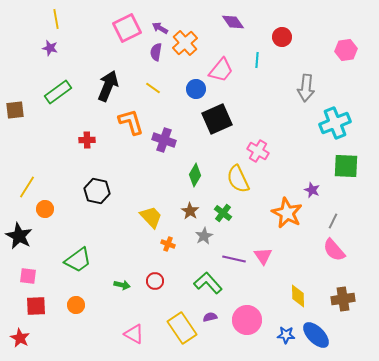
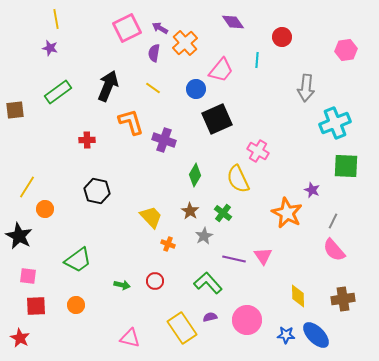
purple semicircle at (156, 52): moved 2 px left, 1 px down
pink triangle at (134, 334): moved 4 px left, 4 px down; rotated 15 degrees counterclockwise
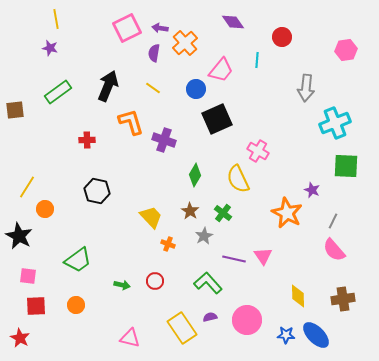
purple arrow at (160, 28): rotated 21 degrees counterclockwise
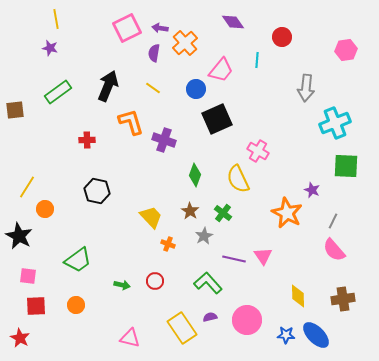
green diamond at (195, 175): rotated 10 degrees counterclockwise
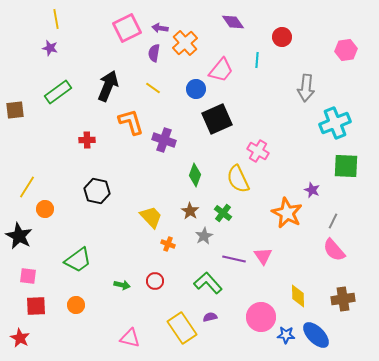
pink circle at (247, 320): moved 14 px right, 3 px up
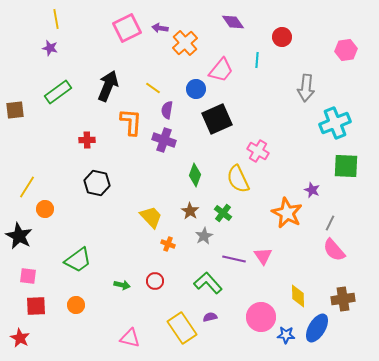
purple semicircle at (154, 53): moved 13 px right, 57 px down
orange L-shape at (131, 122): rotated 20 degrees clockwise
black hexagon at (97, 191): moved 8 px up
gray line at (333, 221): moved 3 px left, 2 px down
blue ellipse at (316, 335): moved 1 px right, 7 px up; rotated 76 degrees clockwise
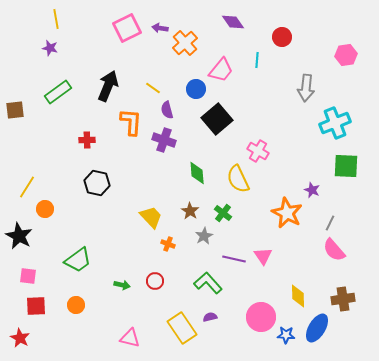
pink hexagon at (346, 50): moved 5 px down
purple semicircle at (167, 110): rotated 24 degrees counterclockwise
black square at (217, 119): rotated 16 degrees counterclockwise
green diamond at (195, 175): moved 2 px right, 2 px up; rotated 25 degrees counterclockwise
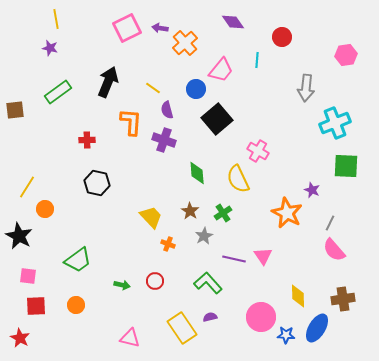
black arrow at (108, 86): moved 4 px up
green cross at (223, 213): rotated 18 degrees clockwise
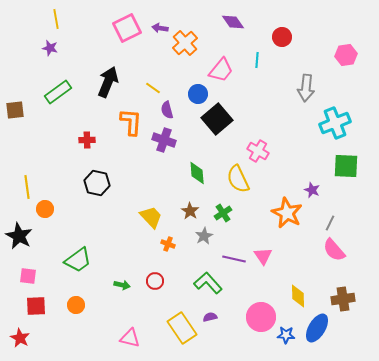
blue circle at (196, 89): moved 2 px right, 5 px down
yellow line at (27, 187): rotated 40 degrees counterclockwise
